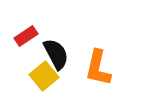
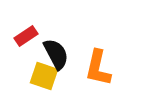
yellow square: rotated 32 degrees counterclockwise
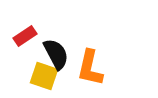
red rectangle: moved 1 px left
orange L-shape: moved 8 px left
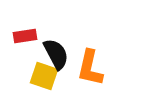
red rectangle: rotated 25 degrees clockwise
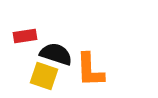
black semicircle: rotated 44 degrees counterclockwise
orange L-shape: moved 2 px down; rotated 15 degrees counterclockwise
